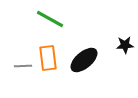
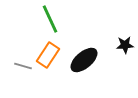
green line: rotated 36 degrees clockwise
orange rectangle: moved 3 px up; rotated 40 degrees clockwise
gray line: rotated 18 degrees clockwise
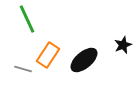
green line: moved 23 px left
black star: moved 2 px left; rotated 18 degrees counterclockwise
gray line: moved 3 px down
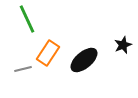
orange rectangle: moved 2 px up
gray line: rotated 30 degrees counterclockwise
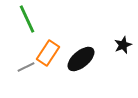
black ellipse: moved 3 px left, 1 px up
gray line: moved 3 px right, 2 px up; rotated 12 degrees counterclockwise
